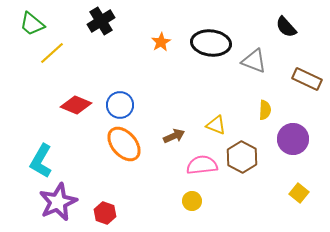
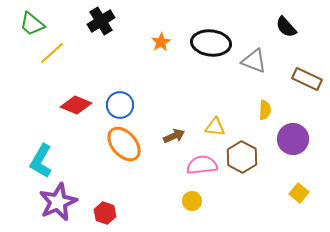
yellow triangle: moved 1 px left, 2 px down; rotated 15 degrees counterclockwise
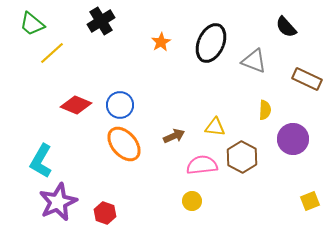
black ellipse: rotated 72 degrees counterclockwise
yellow square: moved 11 px right, 8 px down; rotated 30 degrees clockwise
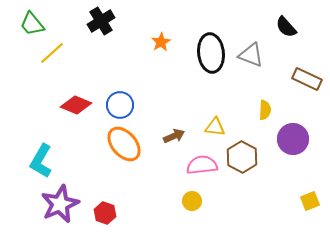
green trapezoid: rotated 12 degrees clockwise
black ellipse: moved 10 px down; rotated 30 degrees counterclockwise
gray triangle: moved 3 px left, 6 px up
purple star: moved 2 px right, 2 px down
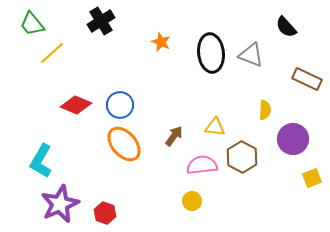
orange star: rotated 18 degrees counterclockwise
brown arrow: rotated 30 degrees counterclockwise
yellow square: moved 2 px right, 23 px up
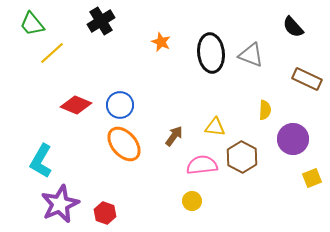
black semicircle: moved 7 px right
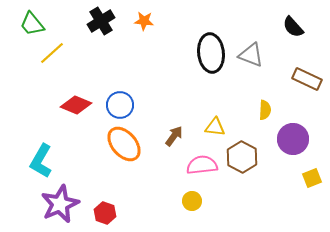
orange star: moved 17 px left, 21 px up; rotated 18 degrees counterclockwise
